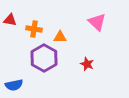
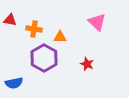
blue semicircle: moved 2 px up
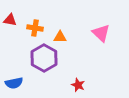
pink triangle: moved 4 px right, 11 px down
orange cross: moved 1 px right, 1 px up
red star: moved 9 px left, 21 px down
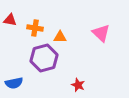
purple hexagon: rotated 16 degrees clockwise
